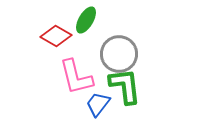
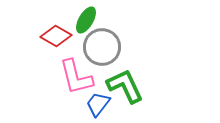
gray circle: moved 17 px left, 7 px up
green L-shape: rotated 18 degrees counterclockwise
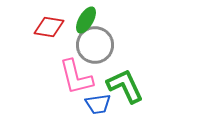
red diamond: moved 7 px left, 9 px up; rotated 20 degrees counterclockwise
gray circle: moved 7 px left, 2 px up
blue trapezoid: rotated 136 degrees counterclockwise
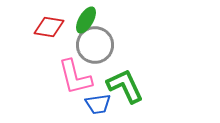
pink L-shape: moved 1 px left
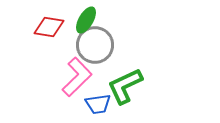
pink L-shape: moved 2 px right; rotated 120 degrees counterclockwise
green L-shape: rotated 90 degrees counterclockwise
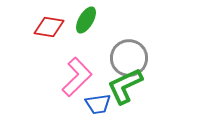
gray circle: moved 34 px right, 13 px down
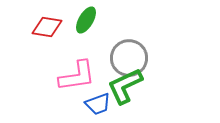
red diamond: moved 2 px left
pink L-shape: moved 1 px up; rotated 36 degrees clockwise
blue trapezoid: rotated 12 degrees counterclockwise
